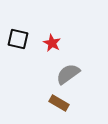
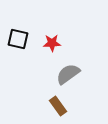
red star: rotated 30 degrees counterclockwise
brown rectangle: moved 1 px left, 3 px down; rotated 24 degrees clockwise
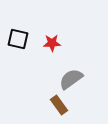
gray semicircle: moved 3 px right, 5 px down
brown rectangle: moved 1 px right, 1 px up
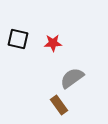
red star: moved 1 px right
gray semicircle: moved 1 px right, 1 px up
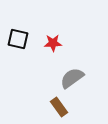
brown rectangle: moved 2 px down
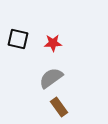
gray semicircle: moved 21 px left
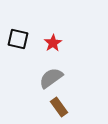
red star: rotated 30 degrees counterclockwise
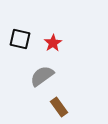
black square: moved 2 px right
gray semicircle: moved 9 px left, 2 px up
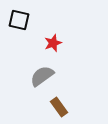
black square: moved 1 px left, 19 px up
red star: rotated 12 degrees clockwise
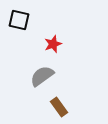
red star: moved 1 px down
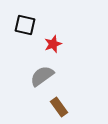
black square: moved 6 px right, 5 px down
